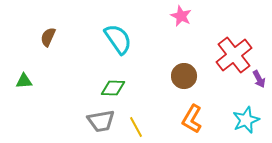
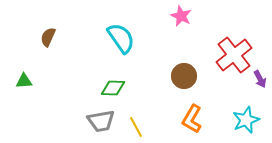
cyan semicircle: moved 3 px right, 1 px up
purple arrow: moved 1 px right
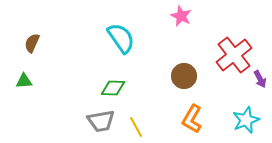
brown semicircle: moved 16 px left, 6 px down
